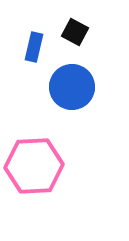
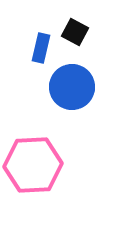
blue rectangle: moved 7 px right, 1 px down
pink hexagon: moved 1 px left, 1 px up
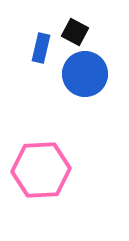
blue circle: moved 13 px right, 13 px up
pink hexagon: moved 8 px right, 5 px down
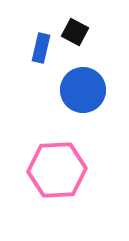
blue circle: moved 2 px left, 16 px down
pink hexagon: moved 16 px right
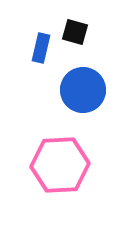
black square: rotated 12 degrees counterclockwise
pink hexagon: moved 3 px right, 5 px up
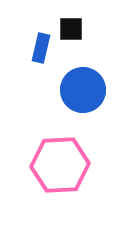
black square: moved 4 px left, 3 px up; rotated 16 degrees counterclockwise
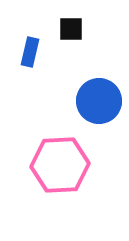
blue rectangle: moved 11 px left, 4 px down
blue circle: moved 16 px right, 11 px down
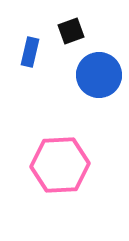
black square: moved 2 px down; rotated 20 degrees counterclockwise
blue circle: moved 26 px up
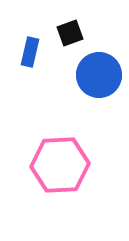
black square: moved 1 px left, 2 px down
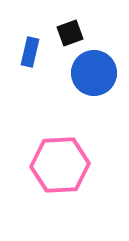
blue circle: moved 5 px left, 2 px up
